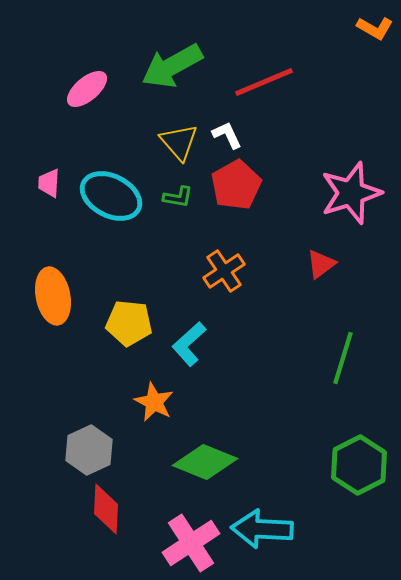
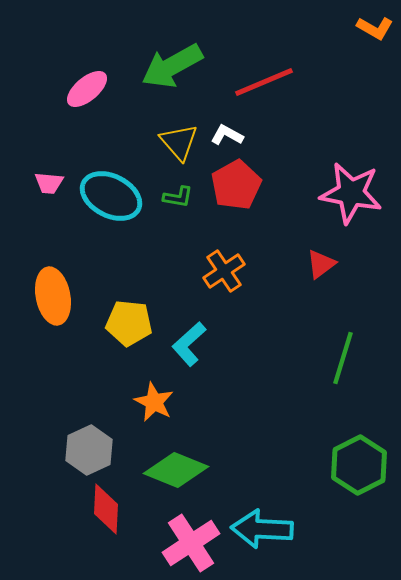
white L-shape: rotated 36 degrees counterclockwise
pink trapezoid: rotated 88 degrees counterclockwise
pink star: rotated 28 degrees clockwise
green diamond: moved 29 px left, 8 px down
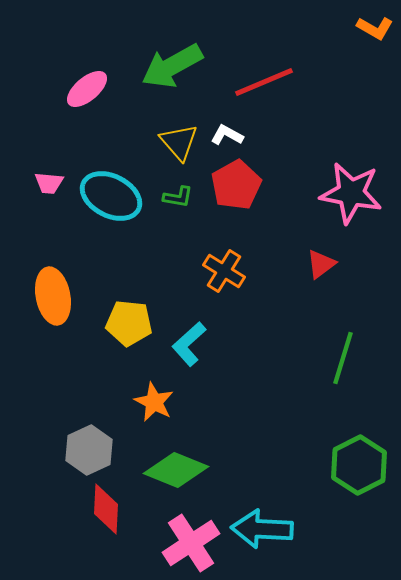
orange cross: rotated 24 degrees counterclockwise
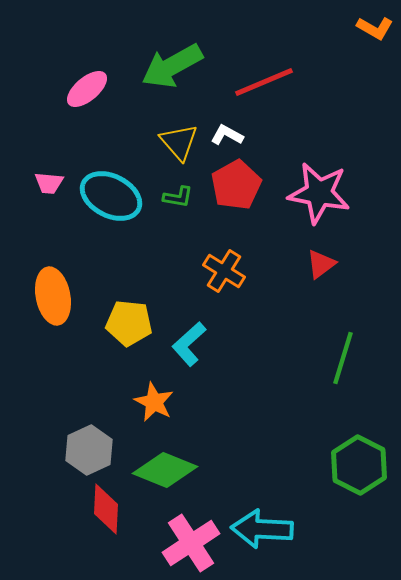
pink star: moved 32 px left
green hexagon: rotated 6 degrees counterclockwise
green diamond: moved 11 px left
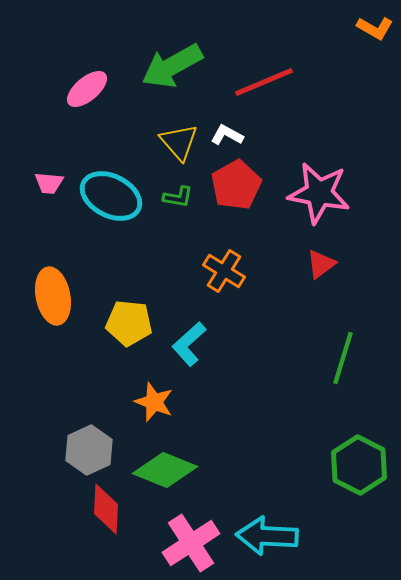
orange star: rotated 6 degrees counterclockwise
cyan arrow: moved 5 px right, 7 px down
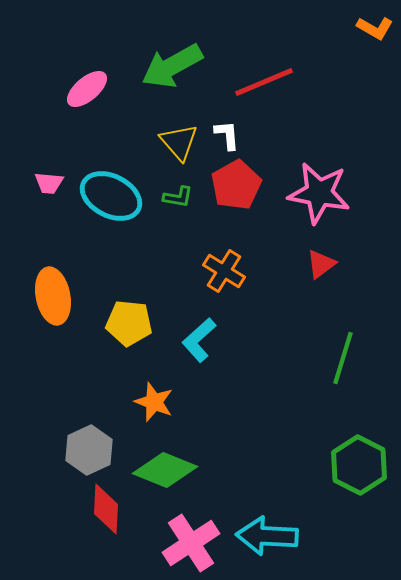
white L-shape: rotated 56 degrees clockwise
cyan L-shape: moved 10 px right, 4 px up
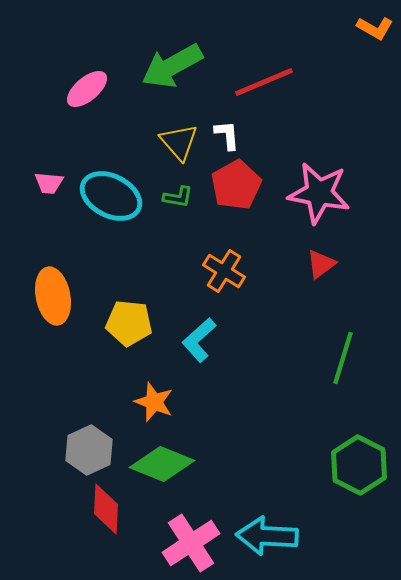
green diamond: moved 3 px left, 6 px up
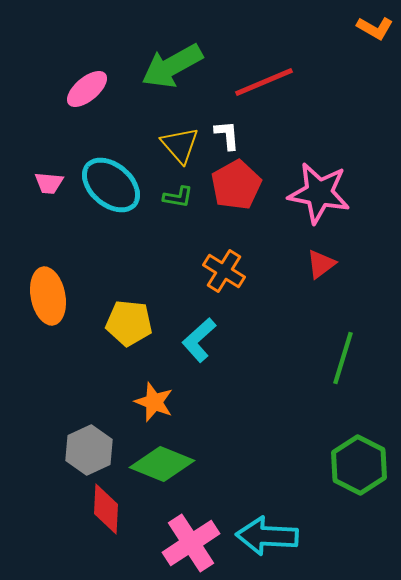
yellow triangle: moved 1 px right, 3 px down
cyan ellipse: moved 11 px up; rotated 14 degrees clockwise
orange ellipse: moved 5 px left
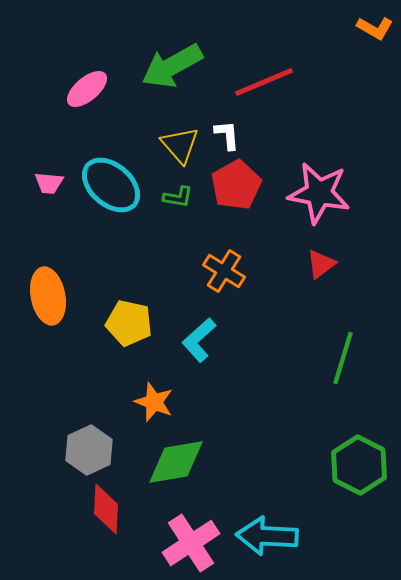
yellow pentagon: rotated 6 degrees clockwise
green diamond: moved 14 px right, 2 px up; rotated 32 degrees counterclockwise
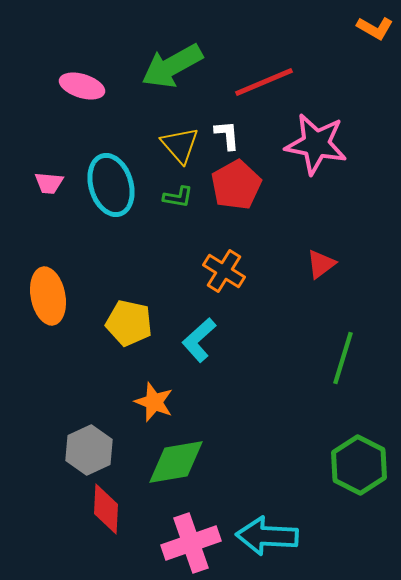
pink ellipse: moved 5 px left, 3 px up; rotated 57 degrees clockwise
cyan ellipse: rotated 32 degrees clockwise
pink star: moved 3 px left, 49 px up
pink cross: rotated 14 degrees clockwise
